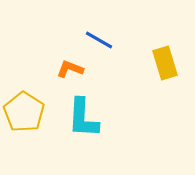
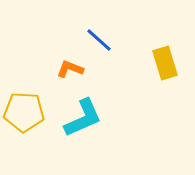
blue line: rotated 12 degrees clockwise
yellow pentagon: rotated 30 degrees counterclockwise
cyan L-shape: rotated 117 degrees counterclockwise
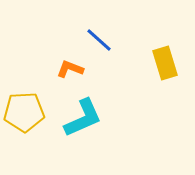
yellow pentagon: rotated 6 degrees counterclockwise
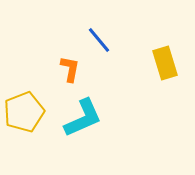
blue line: rotated 8 degrees clockwise
orange L-shape: rotated 80 degrees clockwise
yellow pentagon: rotated 18 degrees counterclockwise
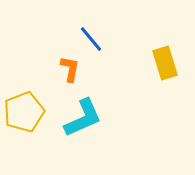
blue line: moved 8 px left, 1 px up
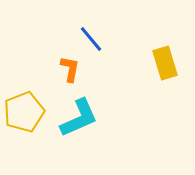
cyan L-shape: moved 4 px left
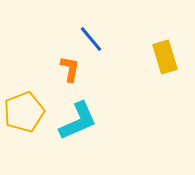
yellow rectangle: moved 6 px up
cyan L-shape: moved 1 px left, 3 px down
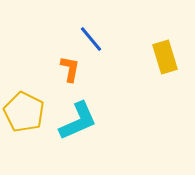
yellow pentagon: rotated 24 degrees counterclockwise
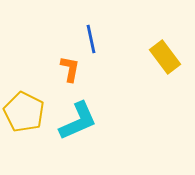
blue line: rotated 28 degrees clockwise
yellow rectangle: rotated 20 degrees counterclockwise
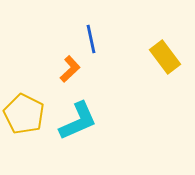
orange L-shape: rotated 36 degrees clockwise
yellow pentagon: moved 2 px down
